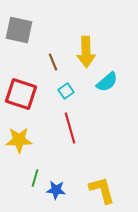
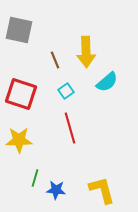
brown line: moved 2 px right, 2 px up
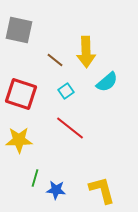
brown line: rotated 30 degrees counterclockwise
red line: rotated 36 degrees counterclockwise
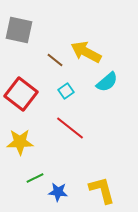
yellow arrow: rotated 120 degrees clockwise
red square: rotated 20 degrees clockwise
yellow star: moved 1 px right, 2 px down
green line: rotated 48 degrees clockwise
blue star: moved 2 px right, 2 px down
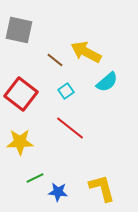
yellow L-shape: moved 2 px up
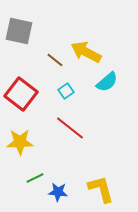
gray square: moved 1 px down
yellow L-shape: moved 1 px left, 1 px down
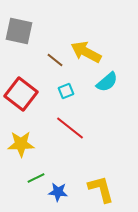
cyan square: rotated 14 degrees clockwise
yellow star: moved 1 px right, 2 px down
green line: moved 1 px right
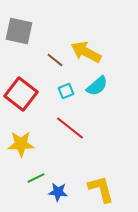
cyan semicircle: moved 10 px left, 4 px down
